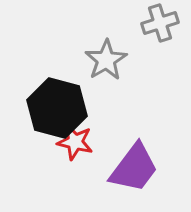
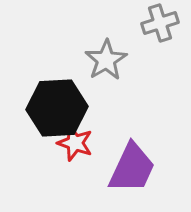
black hexagon: rotated 18 degrees counterclockwise
red star: moved 1 px down; rotated 6 degrees clockwise
purple trapezoid: moved 2 px left; rotated 12 degrees counterclockwise
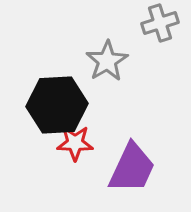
gray star: moved 1 px right, 1 px down
black hexagon: moved 3 px up
red star: rotated 18 degrees counterclockwise
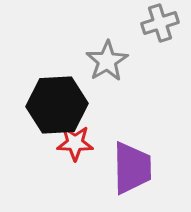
purple trapezoid: rotated 26 degrees counterclockwise
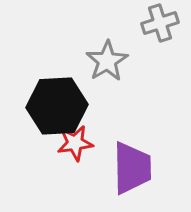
black hexagon: moved 1 px down
red star: rotated 9 degrees counterclockwise
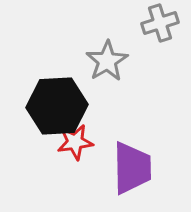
red star: moved 1 px up
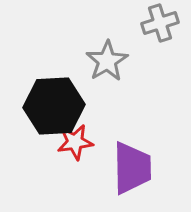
black hexagon: moved 3 px left
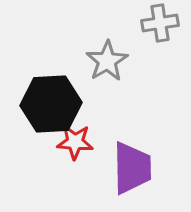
gray cross: rotated 9 degrees clockwise
black hexagon: moved 3 px left, 2 px up
red star: rotated 12 degrees clockwise
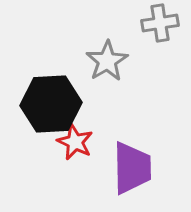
red star: rotated 21 degrees clockwise
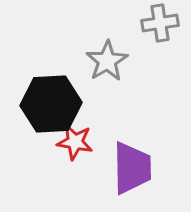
red star: rotated 15 degrees counterclockwise
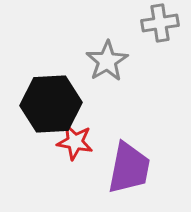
purple trapezoid: moved 3 px left; rotated 12 degrees clockwise
